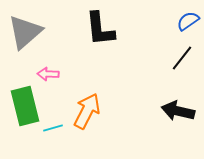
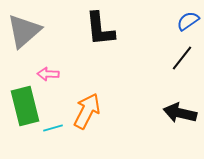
gray triangle: moved 1 px left, 1 px up
black arrow: moved 2 px right, 2 px down
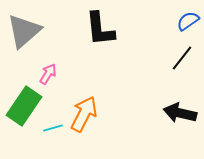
pink arrow: rotated 120 degrees clockwise
green rectangle: moved 1 px left; rotated 48 degrees clockwise
orange arrow: moved 3 px left, 3 px down
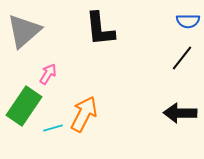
blue semicircle: rotated 145 degrees counterclockwise
black arrow: rotated 12 degrees counterclockwise
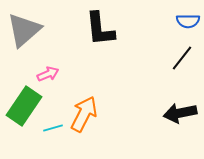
gray triangle: moved 1 px up
pink arrow: rotated 35 degrees clockwise
black arrow: rotated 12 degrees counterclockwise
